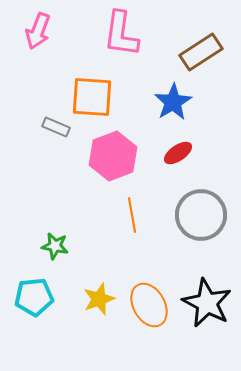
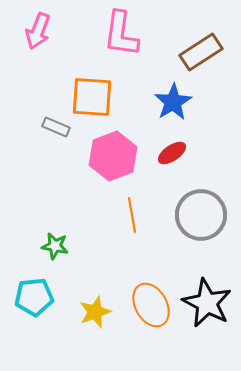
red ellipse: moved 6 px left
yellow star: moved 4 px left, 13 px down
orange ellipse: moved 2 px right
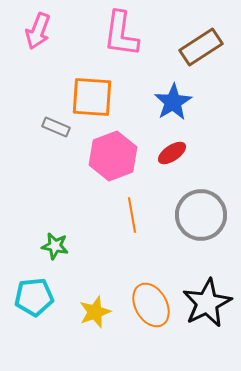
brown rectangle: moved 5 px up
black star: rotated 18 degrees clockwise
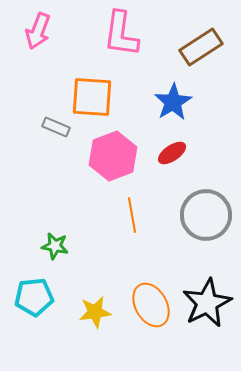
gray circle: moved 5 px right
yellow star: rotated 12 degrees clockwise
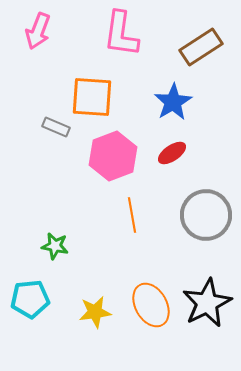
cyan pentagon: moved 4 px left, 2 px down
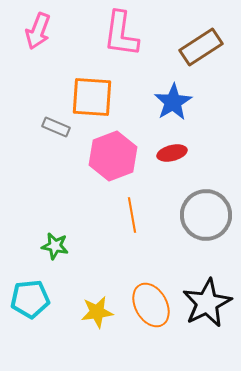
red ellipse: rotated 20 degrees clockwise
yellow star: moved 2 px right
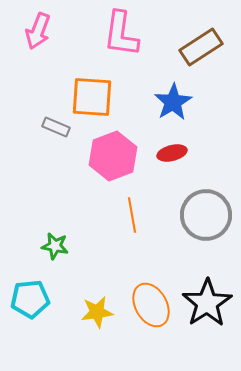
black star: rotated 6 degrees counterclockwise
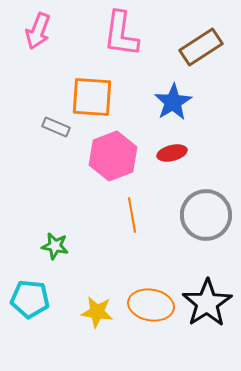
cyan pentagon: rotated 12 degrees clockwise
orange ellipse: rotated 51 degrees counterclockwise
yellow star: rotated 16 degrees clockwise
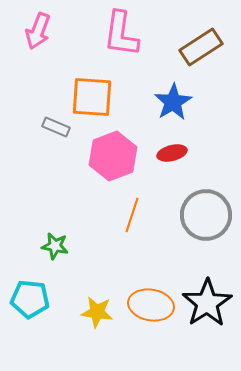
orange line: rotated 28 degrees clockwise
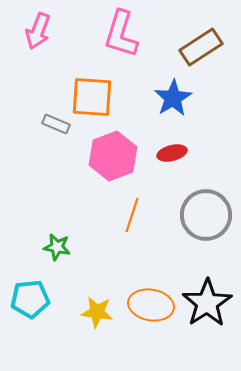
pink L-shape: rotated 9 degrees clockwise
blue star: moved 4 px up
gray rectangle: moved 3 px up
green star: moved 2 px right, 1 px down
cyan pentagon: rotated 12 degrees counterclockwise
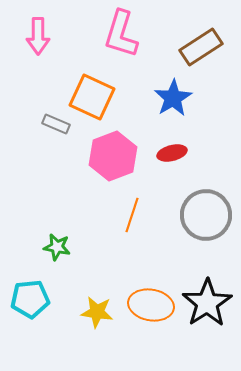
pink arrow: moved 5 px down; rotated 21 degrees counterclockwise
orange square: rotated 21 degrees clockwise
